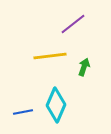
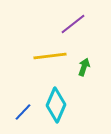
blue line: rotated 36 degrees counterclockwise
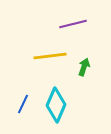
purple line: rotated 24 degrees clockwise
blue line: moved 8 px up; rotated 18 degrees counterclockwise
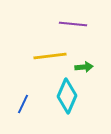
purple line: rotated 20 degrees clockwise
green arrow: rotated 66 degrees clockwise
cyan diamond: moved 11 px right, 9 px up
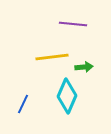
yellow line: moved 2 px right, 1 px down
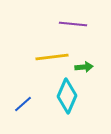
blue line: rotated 24 degrees clockwise
